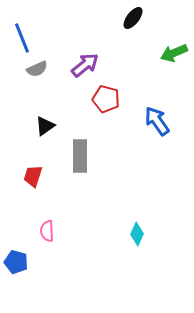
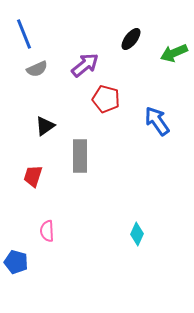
black ellipse: moved 2 px left, 21 px down
blue line: moved 2 px right, 4 px up
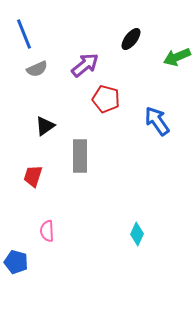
green arrow: moved 3 px right, 4 px down
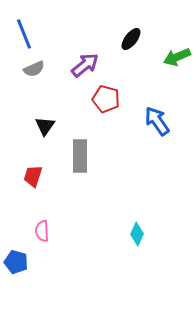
gray semicircle: moved 3 px left
black triangle: rotated 20 degrees counterclockwise
pink semicircle: moved 5 px left
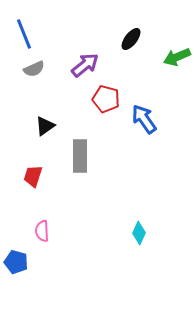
blue arrow: moved 13 px left, 2 px up
black triangle: rotated 20 degrees clockwise
cyan diamond: moved 2 px right, 1 px up
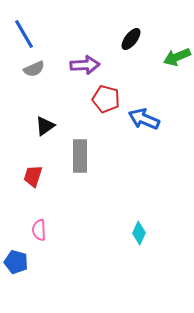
blue line: rotated 8 degrees counterclockwise
purple arrow: rotated 36 degrees clockwise
blue arrow: rotated 32 degrees counterclockwise
pink semicircle: moved 3 px left, 1 px up
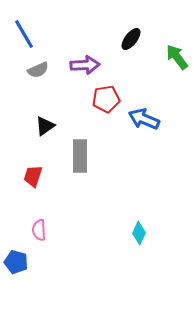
green arrow: rotated 76 degrees clockwise
gray semicircle: moved 4 px right, 1 px down
red pentagon: rotated 24 degrees counterclockwise
